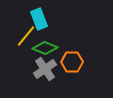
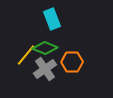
cyan rectangle: moved 13 px right
yellow line: moved 19 px down
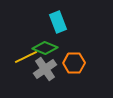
cyan rectangle: moved 6 px right, 3 px down
yellow line: moved 2 px down; rotated 25 degrees clockwise
orange hexagon: moved 2 px right, 1 px down
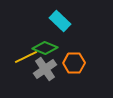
cyan rectangle: moved 2 px right, 1 px up; rotated 25 degrees counterclockwise
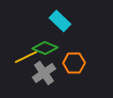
gray cross: moved 1 px left, 4 px down
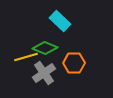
yellow line: rotated 10 degrees clockwise
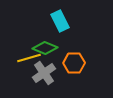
cyan rectangle: rotated 20 degrees clockwise
yellow line: moved 3 px right, 1 px down
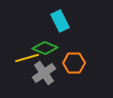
yellow line: moved 2 px left
